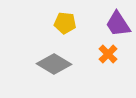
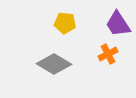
orange cross: rotated 18 degrees clockwise
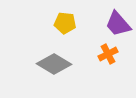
purple trapezoid: rotated 8 degrees counterclockwise
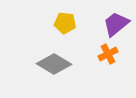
purple trapezoid: moved 2 px left; rotated 92 degrees clockwise
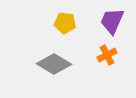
purple trapezoid: moved 4 px left, 3 px up; rotated 28 degrees counterclockwise
orange cross: moved 1 px left, 1 px down
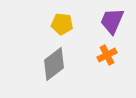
yellow pentagon: moved 3 px left, 1 px down
gray diamond: rotated 68 degrees counterclockwise
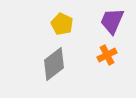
yellow pentagon: rotated 20 degrees clockwise
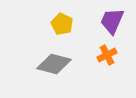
gray diamond: rotated 52 degrees clockwise
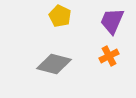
yellow pentagon: moved 2 px left, 8 px up
orange cross: moved 2 px right, 1 px down
